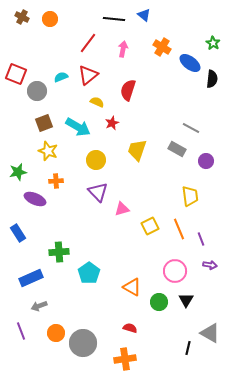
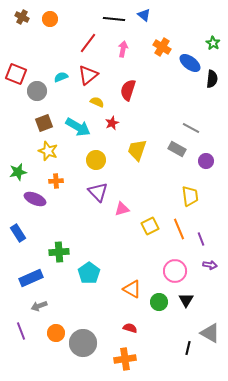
orange triangle at (132, 287): moved 2 px down
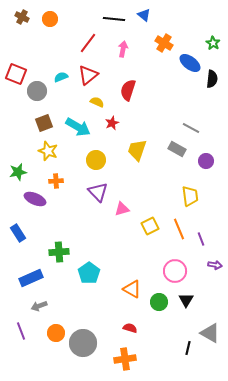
orange cross at (162, 47): moved 2 px right, 4 px up
purple arrow at (210, 265): moved 5 px right
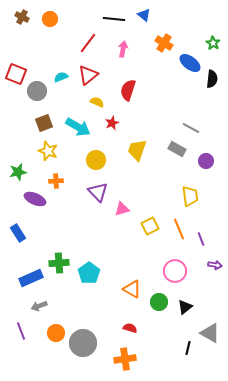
green cross at (59, 252): moved 11 px down
black triangle at (186, 300): moved 1 px left, 7 px down; rotated 21 degrees clockwise
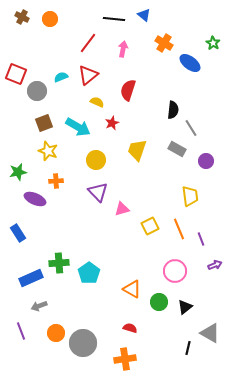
black semicircle at (212, 79): moved 39 px left, 31 px down
gray line at (191, 128): rotated 30 degrees clockwise
purple arrow at (215, 265): rotated 32 degrees counterclockwise
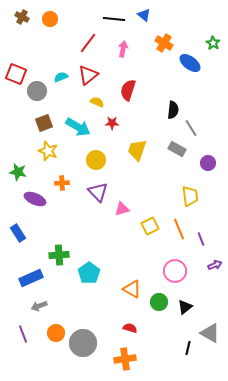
red star at (112, 123): rotated 24 degrees clockwise
purple circle at (206, 161): moved 2 px right, 2 px down
green star at (18, 172): rotated 24 degrees clockwise
orange cross at (56, 181): moved 6 px right, 2 px down
green cross at (59, 263): moved 8 px up
purple line at (21, 331): moved 2 px right, 3 px down
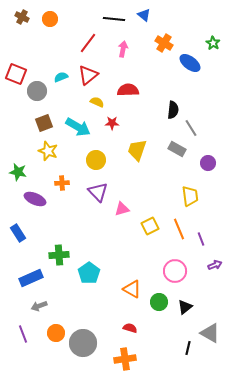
red semicircle at (128, 90): rotated 70 degrees clockwise
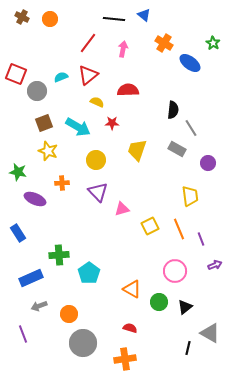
orange circle at (56, 333): moved 13 px right, 19 px up
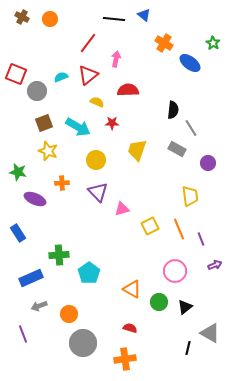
pink arrow at (123, 49): moved 7 px left, 10 px down
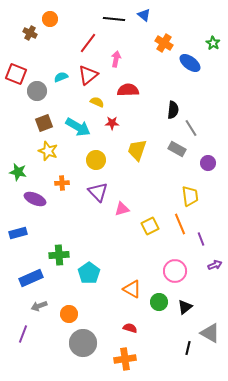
brown cross at (22, 17): moved 8 px right, 16 px down
orange line at (179, 229): moved 1 px right, 5 px up
blue rectangle at (18, 233): rotated 72 degrees counterclockwise
purple line at (23, 334): rotated 42 degrees clockwise
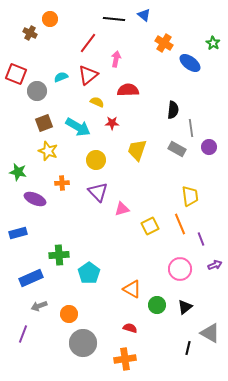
gray line at (191, 128): rotated 24 degrees clockwise
purple circle at (208, 163): moved 1 px right, 16 px up
pink circle at (175, 271): moved 5 px right, 2 px up
green circle at (159, 302): moved 2 px left, 3 px down
